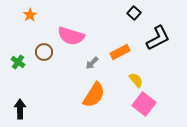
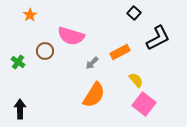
brown circle: moved 1 px right, 1 px up
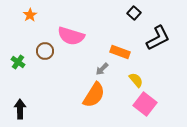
orange rectangle: rotated 48 degrees clockwise
gray arrow: moved 10 px right, 6 px down
pink square: moved 1 px right
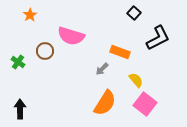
orange semicircle: moved 11 px right, 8 px down
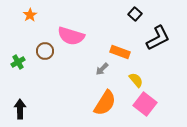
black square: moved 1 px right, 1 px down
green cross: rotated 24 degrees clockwise
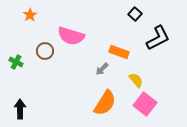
orange rectangle: moved 1 px left
green cross: moved 2 px left; rotated 32 degrees counterclockwise
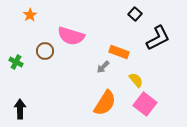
gray arrow: moved 1 px right, 2 px up
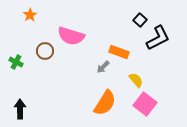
black square: moved 5 px right, 6 px down
